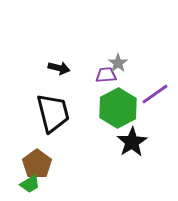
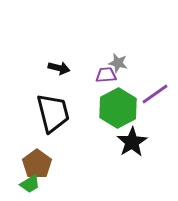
gray star: rotated 24 degrees counterclockwise
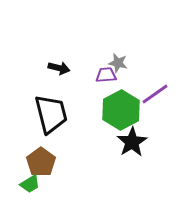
green hexagon: moved 3 px right, 2 px down
black trapezoid: moved 2 px left, 1 px down
brown pentagon: moved 4 px right, 2 px up
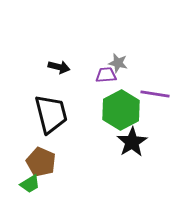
black arrow: moved 1 px up
purple line: rotated 44 degrees clockwise
brown pentagon: rotated 12 degrees counterclockwise
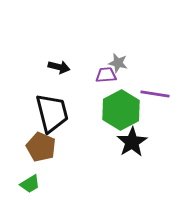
black trapezoid: moved 1 px right, 1 px up
brown pentagon: moved 15 px up
